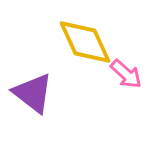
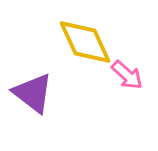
pink arrow: moved 1 px right, 1 px down
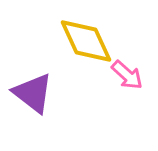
yellow diamond: moved 1 px right, 1 px up
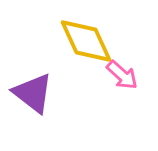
pink arrow: moved 5 px left
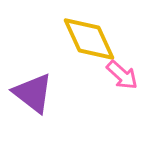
yellow diamond: moved 3 px right, 2 px up
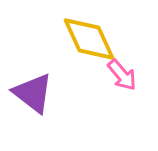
pink arrow: rotated 8 degrees clockwise
